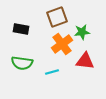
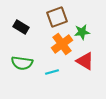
black rectangle: moved 2 px up; rotated 21 degrees clockwise
red triangle: rotated 24 degrees clockwise
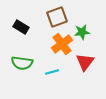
red triangle: moved 1 px down; rotated 36 degrees clockwise
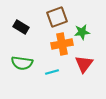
orange cross: rotated 25 degrees clockwise
red triangle: moved 1 px left, 2 px down
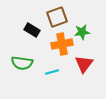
black rectangle: moved 11 px right, 3 px down
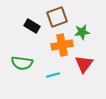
black rectangle: moved 4 px up
orange cross: moved 1 px down
cyan line: moved 1 px right, 3 px down
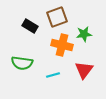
black rectangle: moved 2 px left
green star: moved 2 px right, 2 px down
orange cross: rotated 25 degrees clockwise
red triangle: moved 6 px down
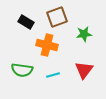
black rectangle: moved 4 px left, 4 px up
orange cross: moved 15 px left
green semicircle: moved 7 px down
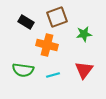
green semicircle: moved 1 px right
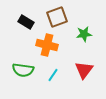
cyan line: rotated 40 degrees counterclockwise
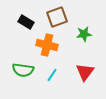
red triangle: moved 1 px right, 2 px down
cyan line: moved 1 px left
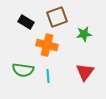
cyan line: moved 4 px left, 1 px down; rotated 40 degrees counterclockwise
